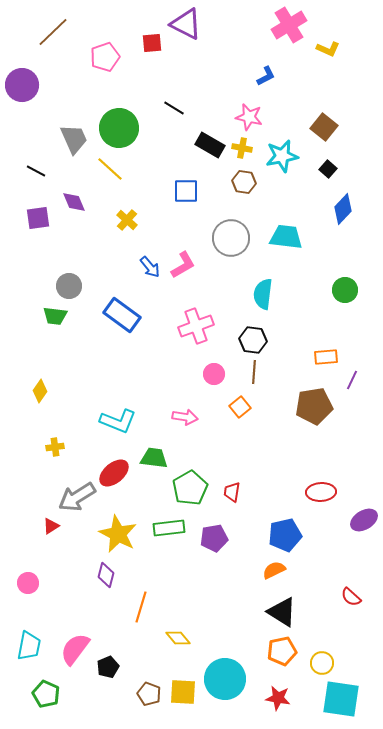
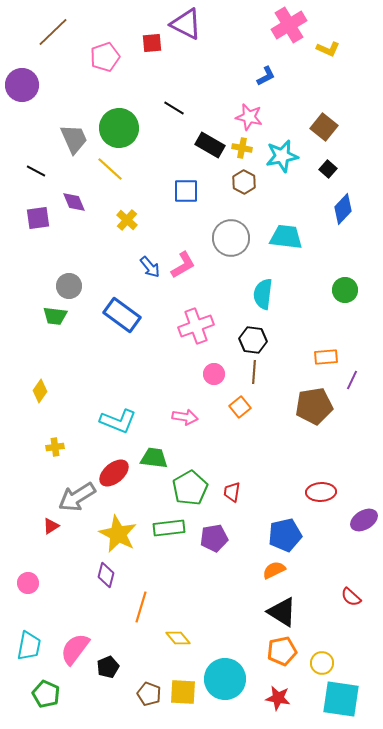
brown hexagon at (244, 182): rotated 20 degrees clockwise
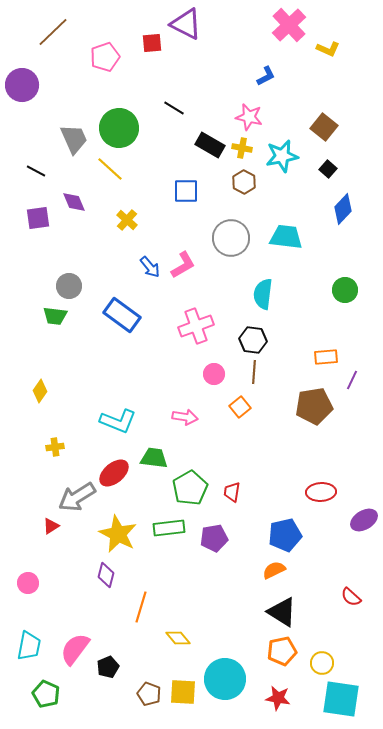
pink cross at (289, 25): rotated 12 degrees counterclockwise
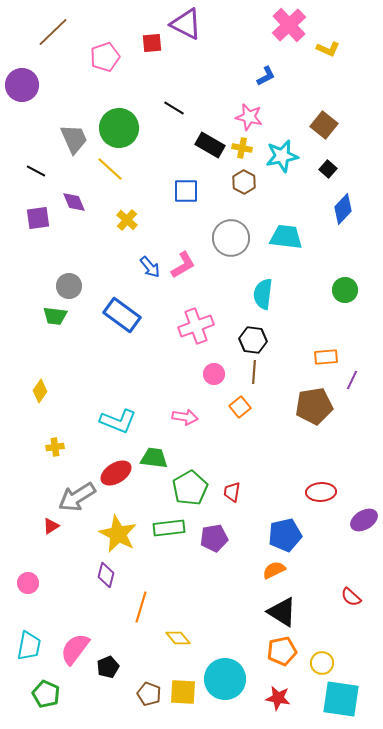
brown square at (324, 127): moved 2 px up
red ellipse at (114, 473): moved 2 px right; rotated 8 degrees clockwise
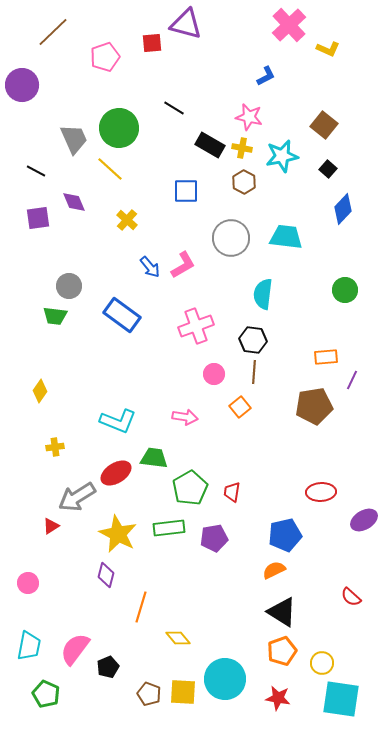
purple triangle at (186, 24): rotated 12 degrees counterclockwise
orange pentagon at (282, 651): rotated 8 degrees counterclockwise
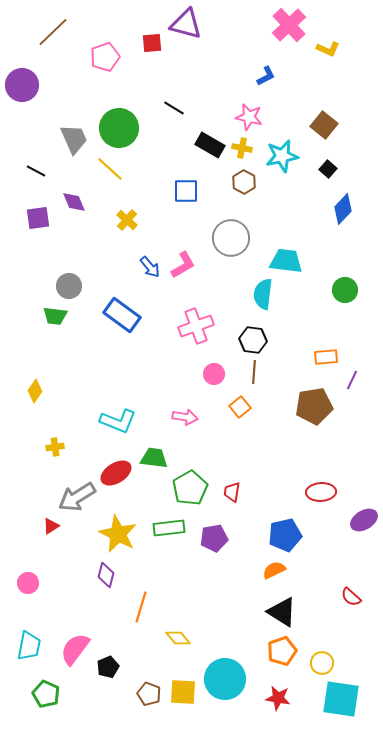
cyan trapezoid at (286, 237): moved 24 px down
yellow diamond at (40, 391): moved 5 px left
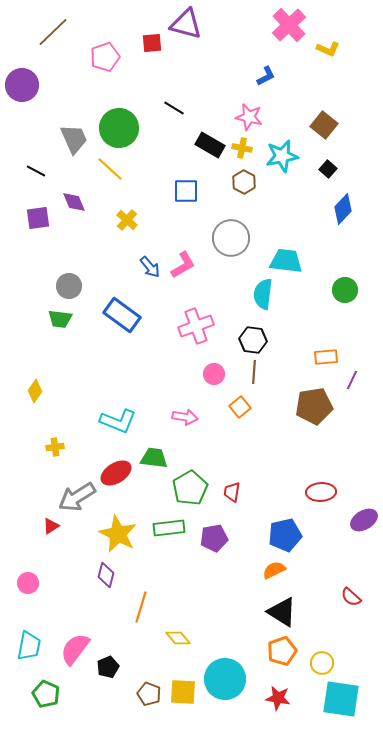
green trapezoid at (55, 316): moved 5 px right, 3 px down
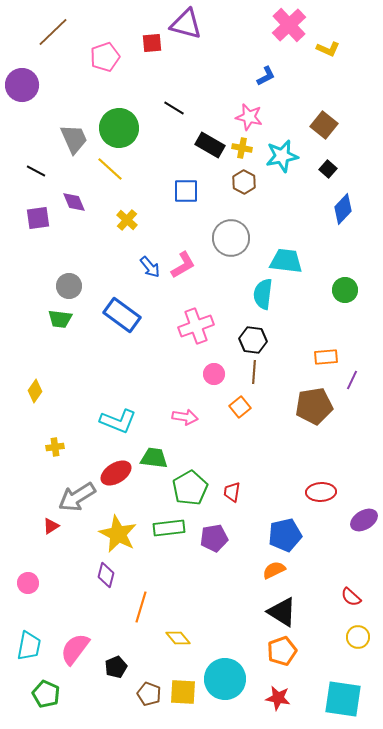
yellow circle at (322, 663): moved 36 px right, 26 px up
black pentagon at (108, 667): moved 8 px right
cyan square at (341, 699): moved 2 px right
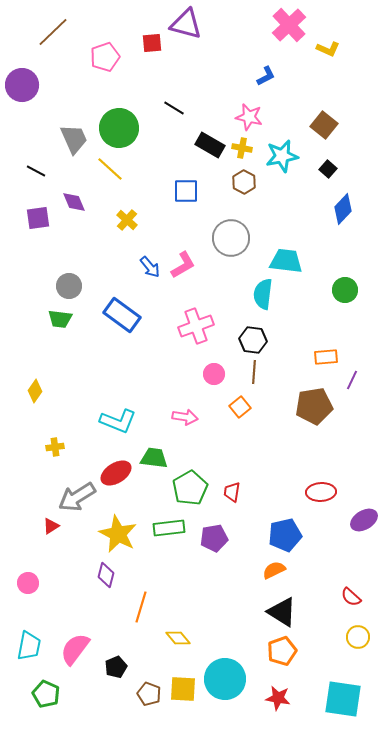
yellow square at (183, 692): moved 3 px up
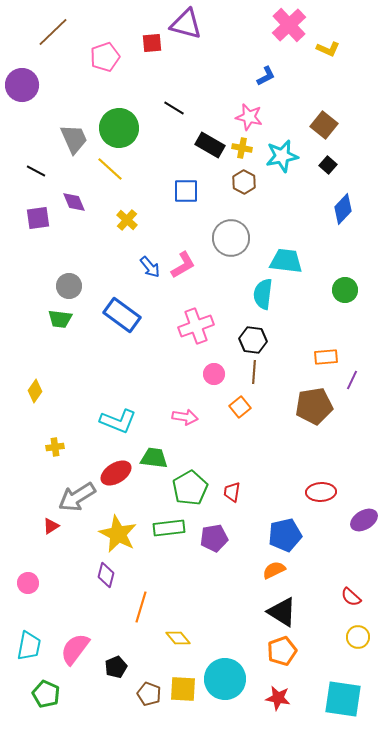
black square at (328, 169): moved 4 px up
